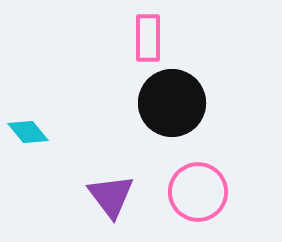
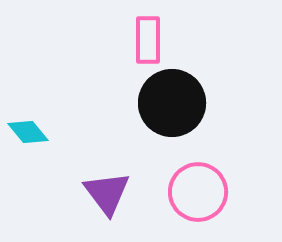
pink rectangle: moved 2 px down
purple triangle: moved 4 px left, 3 px up
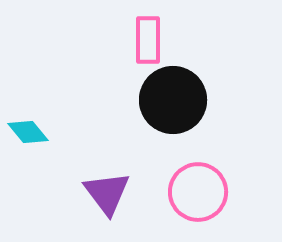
black circle: moved 1 px right, 3 px up
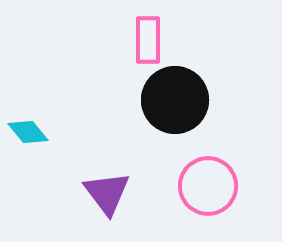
black circle: moved 2 px right
pink circle: moved 10 px right, 6 px up
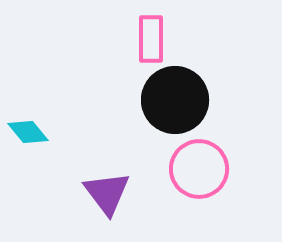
pink rectangle: moved 3 px right, 1 px up
pink circle: moved 9 px left, 17 px up
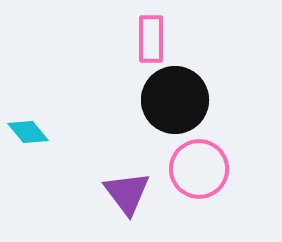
purple triangle: moved 20 px right
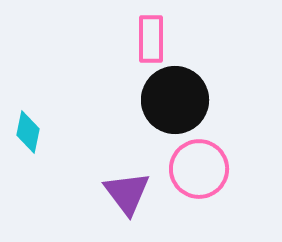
cyan diamond: rotated 51 degrees clockwise
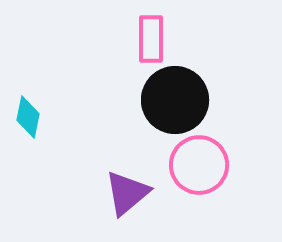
cyan diamond: moved 15 px up
pink circle: moved 4 px up
purple triangle: rotated 27 degrees clockwise
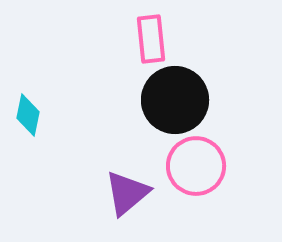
pink rectangle: rotated 6 degrees counterclockwise
cyan diamond: moved 2 px up
pink circle: moved 3 px left, 1 px down
